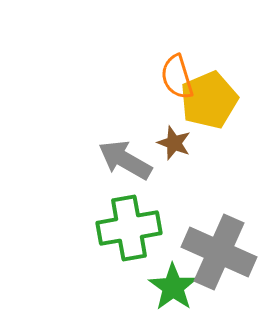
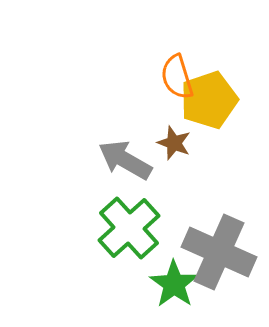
yellow pentagon: rotated 4 degrees clockwise
green cross: rotated 32 degrees counterclockwise
green star: moved 1 px right, 3 px up
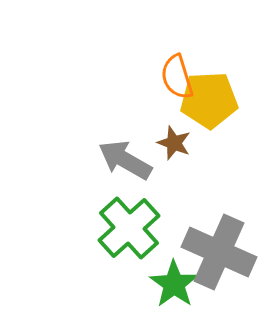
yellow pentagon: rotated 16 degrees clockwise
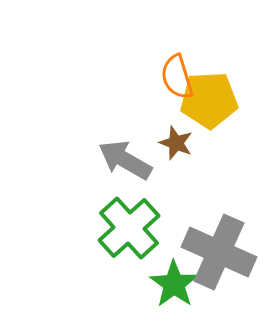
brown star: moved 2 px right
